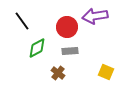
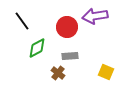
gray rectangle: moved 5 px down
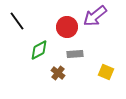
purple arrow: rotated 30 degrees counterclockwise
black line: moved 5 px left
green diamond: moved 2 px right, 2 px down
gray rectangle: moved 5 px right, 2 px up
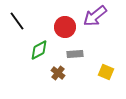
red circle: moved 2 px left
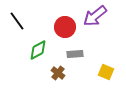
green diamond: moved 1 px left
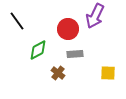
purple arrow: rotated 25 degrees counterclockwise
red circle: moved 3 px right, 2 px down
yellow square: moved 2 px right, 1 px down; rotated 21 degrees counterclockwise
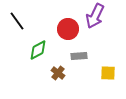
gray rectangle: moved 4 px right, 2 px down
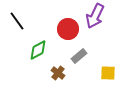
gray rectangle: rotated 35 degrees counterclockwise
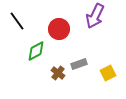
red circle: moved 9 px left
green diamond: moved 2 px left, 1 px down
gray rectangle: moved 8 px down; rotated 21 degrees clockwise
yellow square: rotated 28 degrees counterclockwise
